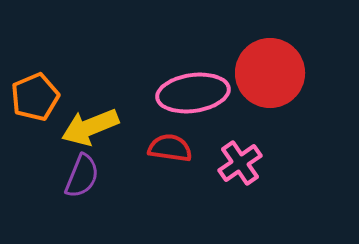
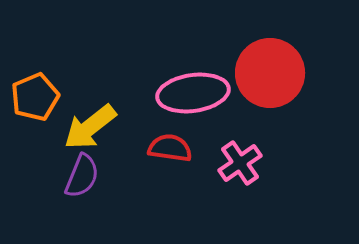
yellow arrow: rotated 16 degrees counterclockwise
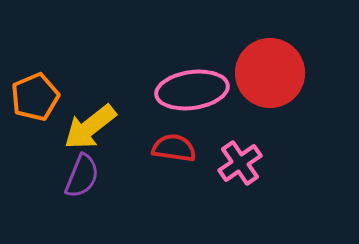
pink ellipse: moved 1 px left, 3 px up
red semicircle: moved 4 px right
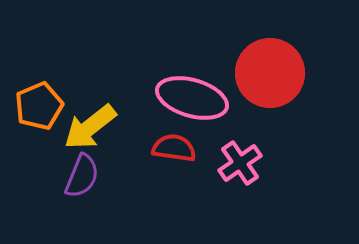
pink ellipse: moved 8 px down; rotated 24 degrees clockwise
orange pentagon: moved 4 px right, 9 px down
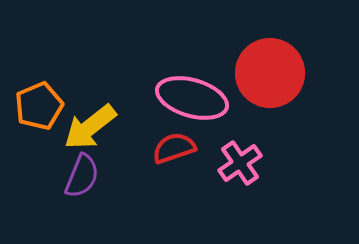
red semicircle: rotated 27 degrees counterclockwise
